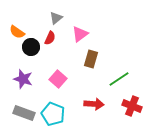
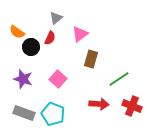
red arrow: moved 5 px right
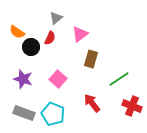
red arrow: moved 7 px left, 1 px up; rotated 132 degrees counterclockwise
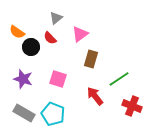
red semicircle: rotated 112 degrees clockwise
pink square: rotated 24 degrees counterclockwise
red arrow: moved 3 px right, 7 px up
gray rectangle: rotated 10 degrees clockwise
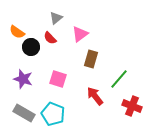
green line: rotated 15 degrees counterclockwise
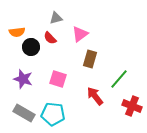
gray triangle: rotated 24 degrees clockwise
orange semicircle: rotated 42 degrees counterclockwise
brown rectangle: moved 1 px left
cyan pentagon: rotated 15 degrees counterclockwise
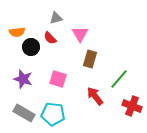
pink triangle: rotated 24 degrees counterclockwise
